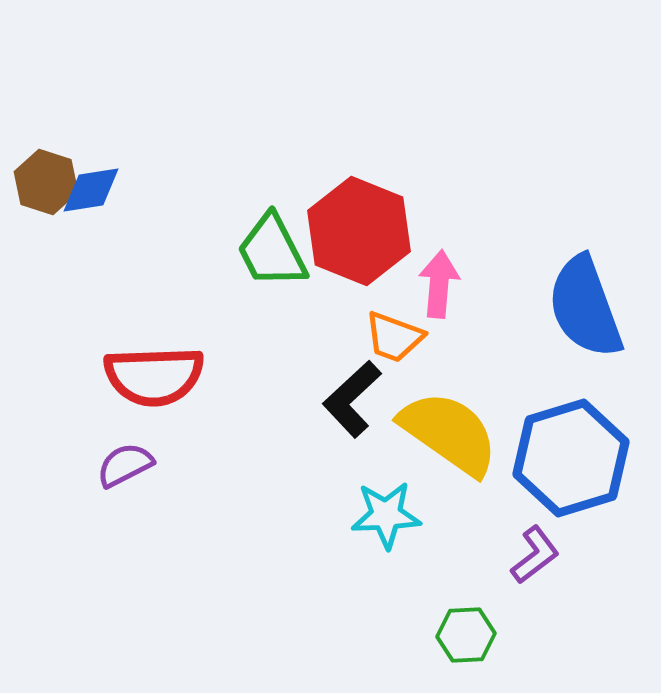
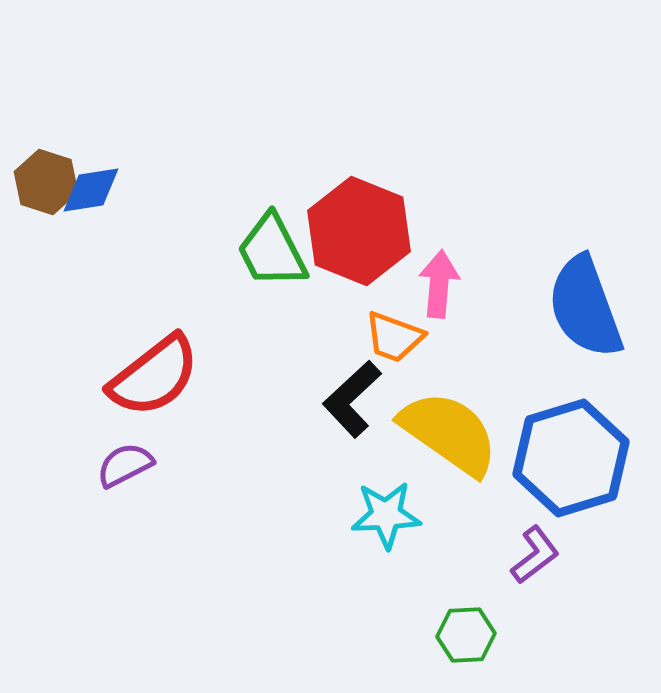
red semicircle: rotated 36 degrees counterclockwise
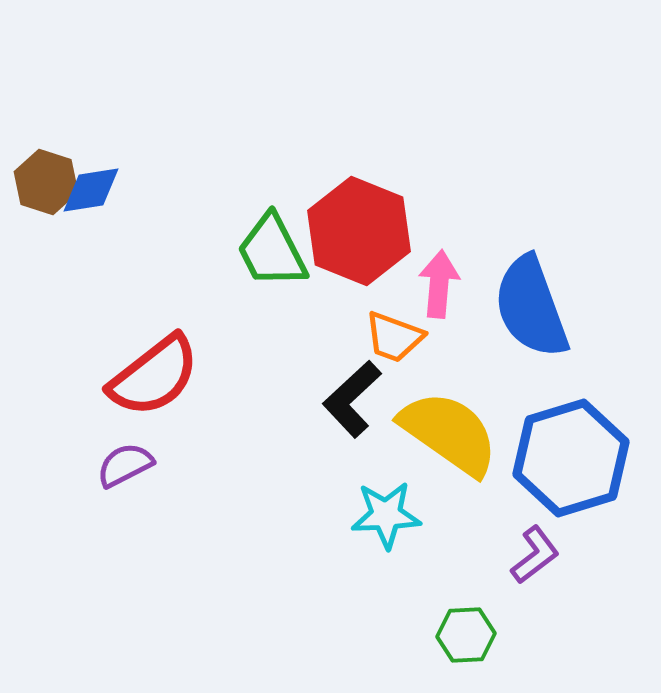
blue semicircle: moved 54 px left
